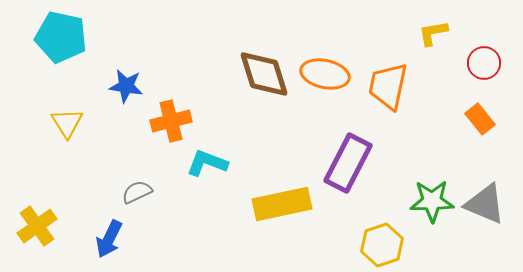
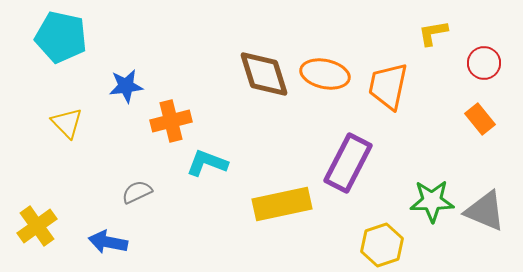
blue star: rotated 16 degrees counterclockwise
yellow triangle: rotated 12 degrees counterclockwise
gray triangle: moved 7 px down
blue arrow: moved 1 px left, 3 px down; rotated 75 degrees clockwise
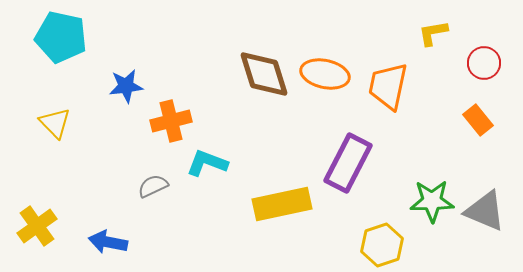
orange rectangle: moved 2 px left, 1 px down
yellow triangle: moved 12 px left
gray semicircle: moved 16 px right, 6 px up
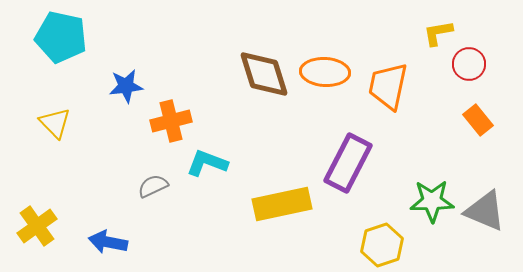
yellow L-shape: moved 5 px right
red circle: moved 15 px left, 1 px down
orange ellipse: moved 2 px up; rotated 9 degrees counterclockwise
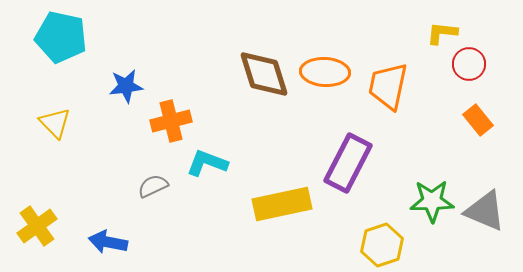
yellow L-shape: moved 4 px right; rotated 16 degrees clockwise
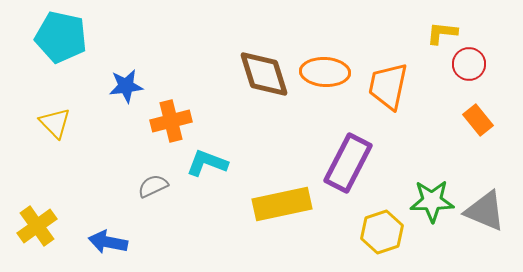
yellow hexagon: moved 13 px up
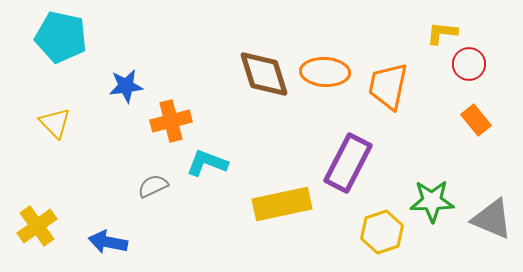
orange rectangle: moved 2 px left
gray triangle: moved 7 px right, 8 px down
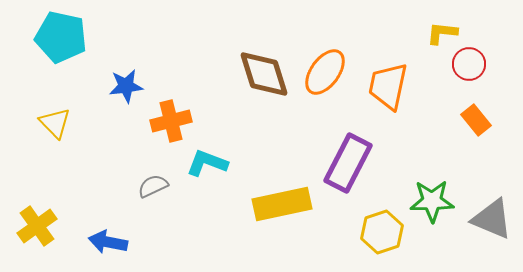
orange ellipse: rotated 57 degrees counterclockwise
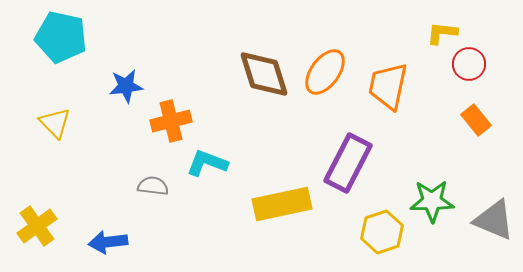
gray semicircle: rotated 32 degrees clockwise
gray triangle: moved 2 px right, 1 px down
blue arrow: rotated 18 degrees counterclockwise
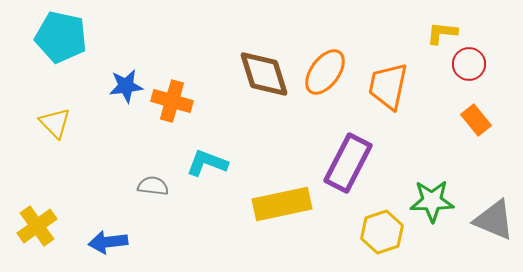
orange cross: moved 1 px right, 20 px up; rotated 30 degrees clockwise
